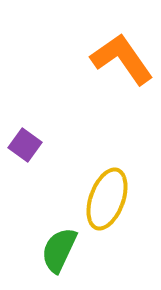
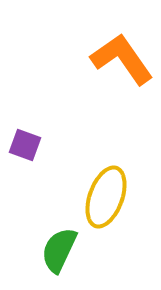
purple square: rotated 16 degrees counterclockwise
yellow ellipse: moved 1 px left, 2 px up
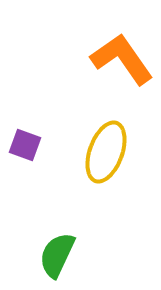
yellow ellipse: moved 45 px up
green semicircle: moved 2 px left, 5 px down
